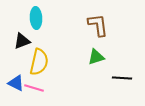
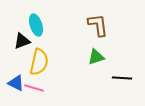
cyan ellipse: moved 7 px down; rotated 15 degrees counterclockwise
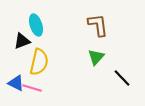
green triangle: rotated 30 degrees counterclockwise
black line: rotated 42 degrees clockwise
pink line: moved 2 px left
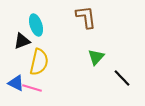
brown L-shape: moved 12 px left, 8 px up
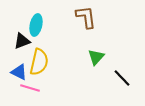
cyan ellipse: rotated 30 degrees clockwise
blue triangle: moved 3 px right, 11 px up
pink line: moved 2 px left
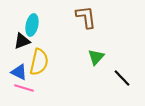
cyan ellipse: moved 4 px left
pink line: moved 6 px left
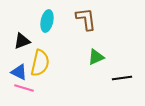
brown L-shape: moved 2 px down
cyan ellipse: moved 15 px right, 4 px up
green triangle: rotated 24 degrees clockwise
yellow semicircle: moved 1 px right, 1 px down
black line: rotated 54 degrees counterclockwise
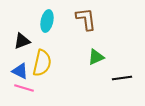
yellow semicircle: moved 2 px right
blue triangle: moved 1 px right, 1 px up
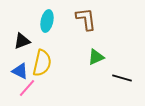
black line: rotated 24 degrees clockwise
pink line: moved 3 px right; rotated 66 degrees counterclockwise
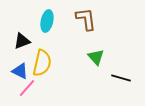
green triangle: rotated 48 degrees counterclockwise
black line: moved 1 px left
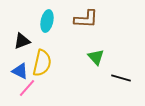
brown L-shape: rotated 100 degrees clockwise
